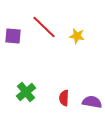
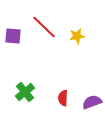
yellow star: rotated 21 degrees counterclockwise
green cross: moved 1 px left
red semicircle: moved 1 px left
purple semicircle: rotated 30 degrees counterclockwise
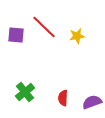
purple square: moved 3 px right, 1 px up
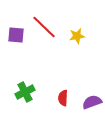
green cross: rotated 12 degrees clockwise
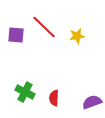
green cross: rotated 36 degrees counterclockwise
red semicircle: moved 9 px left
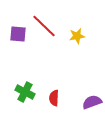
red line: moved 1 px up
purple square: moved 2 px right, 1 px up
